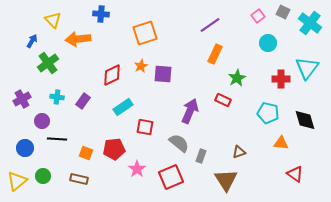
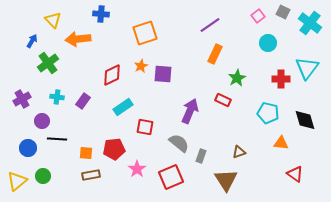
blue circle at (25, 148): moved 3 px right
orange square at (86, 153): rotated 16 degrees counterclockwise
brown rectangle at (79, 179): moved 12 px right, 4 px up; rotated 24 degrees counterclockwise
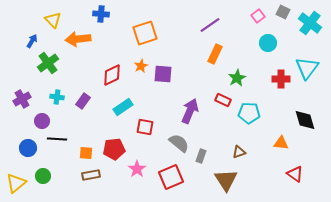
cyan pentagon at (268, 113): moved 19 px left; rotated 10 degrees counterclockwise
yellow triangle at (17, 181): moved 1 px left, 2 px down
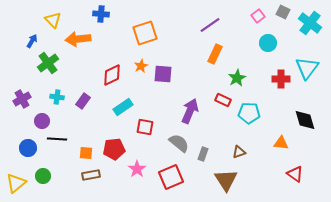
gray rectangle at (201, 156): moved 2 px right, 2 px up
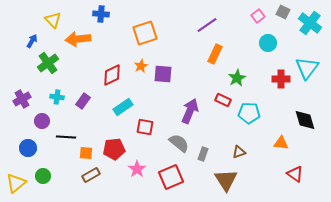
purple line at (210, 25): moved 3 px left
black line at (57, 139): moved 9 px right, 2 px up
brown rectangle at (91, 175): rotated 18 degrees counterclockwise
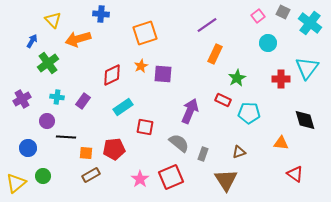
orange arrow at (78, 39): rotated 10 degrees counterclockwise
purple circle at (42, 121): moved 5 px right
pink star at (137, 169): moved 3 px right, 10 px down
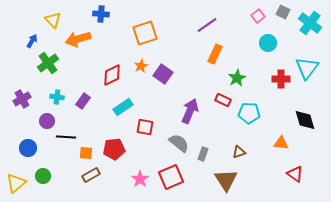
purple square at (163, 74): rotated 30 degrees clockwise
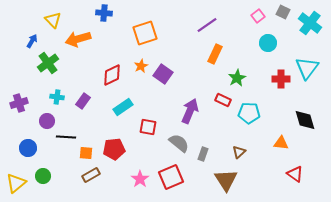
blue cross at (101, 14): moved 3 px right, 1 px up
purple cross at (22, 99): moved 3 px left, 4 px down; rotated 12 degrees clockwise
red square at (145, 127): moved 3 px right
brown triangle at (239, 152): rotated 24 degrees counterclockwise
